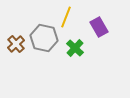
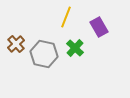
gray hexagon: moved 16 px down
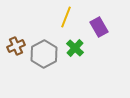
brown cross: moved 2 px down; rotated 18 degrees clockwise
gray hexagon: rotated 20 degrees clockwise
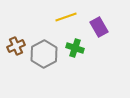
yellow line: rotated 50 degrees clockwise
green cross: rotated 24 degrees counterclockwise
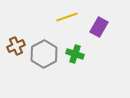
yellow line: moved 1 px right
purple rectangle: rotated 60 degrees clockwise
green cross: moved 6 px down
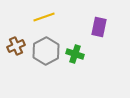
yellow line: moved 23 px left
purple rectangle: rotated 18 degrees counterclockwise
gray hexagon: moved 2 px right, 3 px up
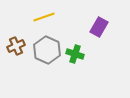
purple rectangle: rotated 18 degrees clockwise
gray hexagon: moved 1 px right, 1 px up; rotated 8 degrees counterclockwise
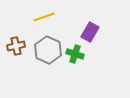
purple rectangle: moved 9 px left, 5 px down
brown cross: rotated 12 degrees clockwise
gray hexagon: moved 1 px right
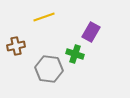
purple rectangle: moved 1 px right
gray hexagon: moved 1 px right, 19 px down; rotated 16 degrees counterclockwise
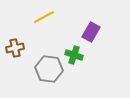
yellow line: rotated 10 degrees counterclockwise
brown cross: moved 1 px left, 2 px down
green cross: moved 1 px left, 1 px down
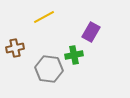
green cross: rotated 30 degrees counterclockwise
